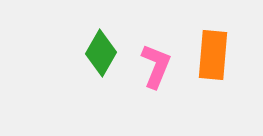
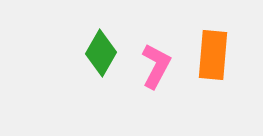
pink L-shape: rotated 6 degrees clockwise
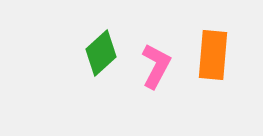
green diamond: rotated 18 degrees clockwise
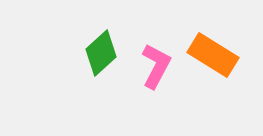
orange rectangle: rotated 63 degrees counterclockwise
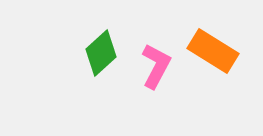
orange rectangle: moved 4 px up
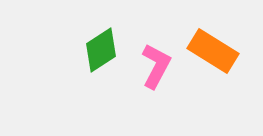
green diamond: moved 3 px up; rotated 9 degrees clockwise
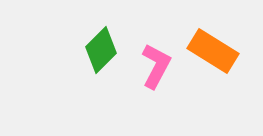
green diamond: rotated 12 degrees counterclockwise
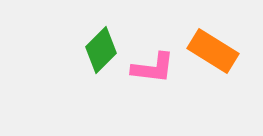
pink L-shape: moved 3 px left, 2 px down; rotated 69 degrees clockwise
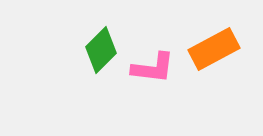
orange rectangle: moved 1 px right, 2 px up; rotated 60 degrees counterclockwise
